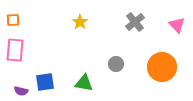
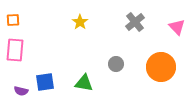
pink triangle: moved 2 px down
orange circle: moved 1 px left
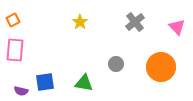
orange square: rotated 24 degrees counterclockwise
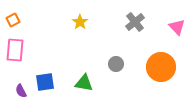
purple semicircle: rotated 48 degrees clockwise
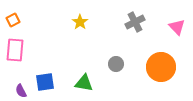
gray cross: rotated 12 degrees clockwise
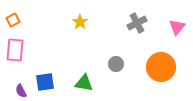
gray cross: moved 2 px right, 1 px down
pink triangle: rotated 24 degrees clockwise
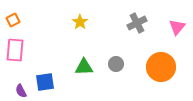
green triangle: moved 16 px up; rotated 12 degrees counterclockwise
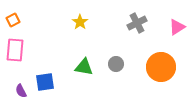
pink triangle: rotated 18 degrees clockwise
green triangle: rotated 12 degrees clockwise
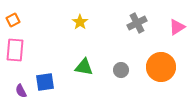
gray circle: moved 5 px right, 6 px down
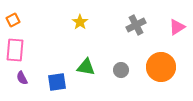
gray cross: moved 1 px left, 2 px down
green triangle: moved 2 px right
blue square: moved 12 px right
purple semicircle: moved 1 px right, 13 px up
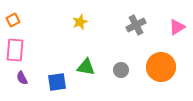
yellow star: rotated 14 degrees clockwise
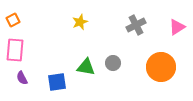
gray circle: moved 8 px left, 7 px up
